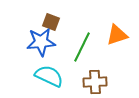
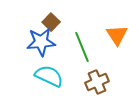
brown square: rotated 24 degrees clockwise
orange triangle: rotated 45 degrees counterclockwise
green line: rotated 48 degrees counterclockwise
brown cross: moved 2 px right; rotated 20 degrees counterclockwise
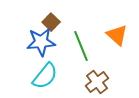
orange triangle: rotated 15 degrees counterclockwise
green line: moved 1 px left, 1 px up
cyan semicircle: moved 4 px left; rotated 104 degrees clockwise
brown cross: rotated 15 degrees counterclockwise
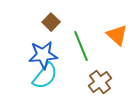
blue star: moved 2 px right, 13 px down
brown cross: moved 3 px right
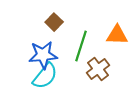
brown square: moved 3 px right
orange triangle: rotated 40 degrees counterclockwise
green line: rotated 40 degrees clockwise
brown cross: moved 2 px left, 13 px up
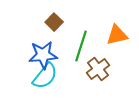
orange triangle: rotated 15 degrees counterclockwise
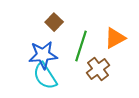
orange triangle: moved 2 px left, 3 px down; rotated 15 degrees counterclockwise
cyan semicircle: rotated 108 degrees clockwise
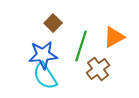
brown square: moved 1 px left, 1 px down
orange triangle: moved 1 px left, 1 px up
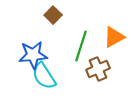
brown square: moved 8 px up
blue star: moved 10 px left
brown cross: rotated 15 degrees clockwise
cyan semicircle: moved 1 px left
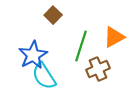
blue star: rotated 24 degrees counterclockwise
